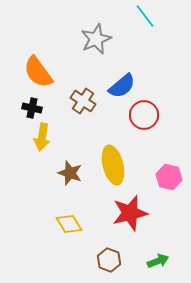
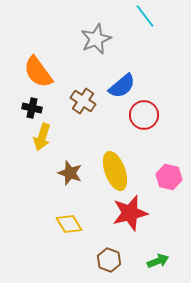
yellow arrow: rotated 8 degrees clockwise
yellow ellipse: moved 2 px right, 6 px down; rotated 6 degrees counterclockwise
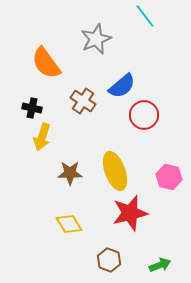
orange semicircle: moved 8 px right, 9 px up
brown star: rotated 20 degrees counterclockwise
green arrow: moved 2 px right, 4 px down
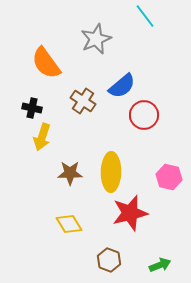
yellow ellipse: moved 4 px left, 1 px down; rotated 21 degrees clockwise
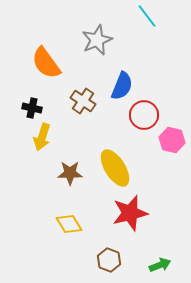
cyan line: moved 2 px right
gray star: moved 1 px right, 1 px down
blue semicircle: rotated 28 degrees counterclockwise
yellow ellipse: moved 4 px right, 4 px up; rotated 33 degrees counterclockwise
pink hexagon: moved 3 px right, 37 px up
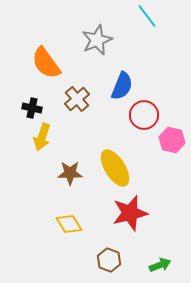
brown cross: moved 6 px left, 2 px up; rotated 15 degrees clockwise
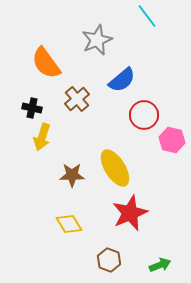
blue semicircle: moved 6 px up; rotated 28 degrees clockwise
brown star: moved 2 px right, 2 px down
red star: rotated 9 degrees counterclockwise
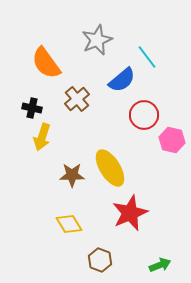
cyan line: moved 41 px down
yellow ellipse: moved 5 px left
brown hexagon: moved 9 px left
